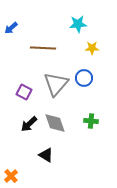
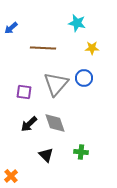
cyan star: moved 1 px left, 1 px up; rotated 18 degrees clockwise
purple square: rotated 21 degrees counterclockwise
green cross: moved 10 px left, 31 px down
black triangle: rotated 14 degrees clockwise
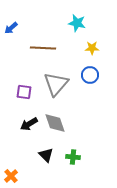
blue circle: moved 6 px right, 3 px up
black arrow: rotated 12 degrees clockwise
green cross: moved 8 px left, 5 px down
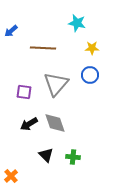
blue arrow: moved 3 px down
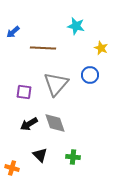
cyan star: moved 1 px left, 3 px down
blue arrow: moved 2 px right, 1 px down
yellow star: moved 9 px right; rotated 24 degrees clockwise
black triangle: moved 6 px left
orange cross: moved 1 px right, 8 px up; rotated 32 degrees counterclockwise
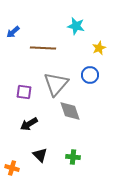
yellow star: moved 2 px left; rotated 24 degrees clockwise
gray diamond: moved 15 px right, 12 px up
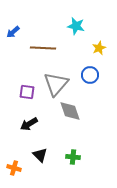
purple square: moved 3 px right
orange cross: moved 2 px right
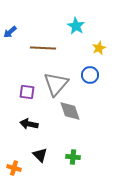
cyan star: rotated 18 degrees clockwise
blue arrow: moved 3 px left
black arrow: rotated 42 degrees clockwise
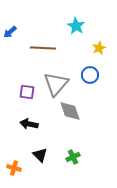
green cross: rotated 32 degrees counterclockwise
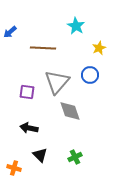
gray triangle: moved 1 px right, 2 px up
black arrow: moved 4 px down
green cross: moved 2 px right
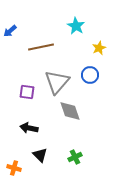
blue arrow: moved 1 px up
brown line: moved 2 px left, 1 px up; rotated 15 degrees counterclockwise
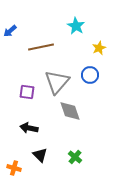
green cross: rotated 24 degrees counterclockwise
